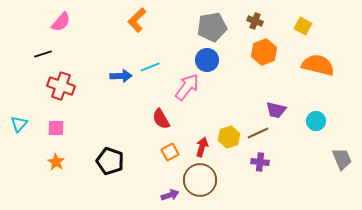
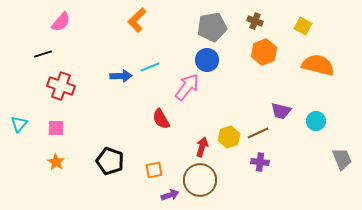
purple trapezoid: moved 5 px right, 1 px down
orange square: moved 16 px left, 18 px down; rotated 18 degrees clockwise
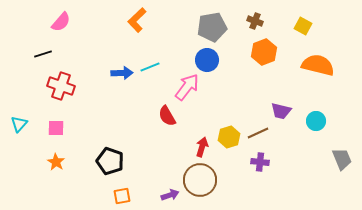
blue arrow: moved 1 px right, 3 px up
red semicircle: moved 6 px right, 3 px up
orange square: moved 32 px left, 26 px down
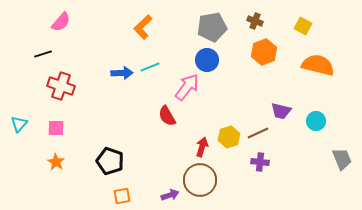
orange L-shape: moved 6 px right, 7 px down
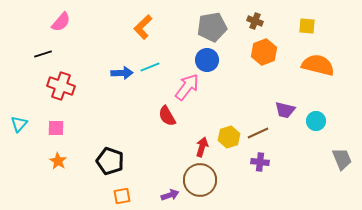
yellow square: moved 4 px right; rotated 24 degrees counterclockwise
purple trapezoid: moved 4 px right, 1 px up
orange star: moved 2 px right, 1 px up
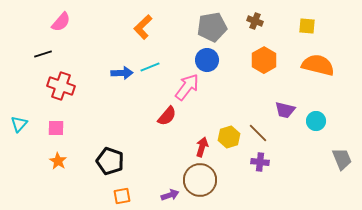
orange hexagon: moved 8 px down; rotated 10 degrees counterclockwise
red semicircle: rotated 110 degrees counterclockwise
brown line: rotated 70 degrees clockwise
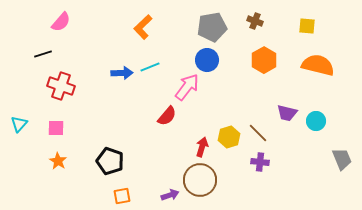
purple trapezoid: moved 2 px right, 3 px down
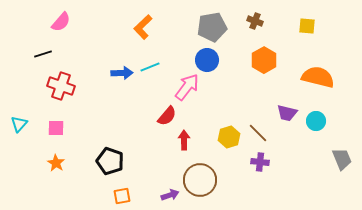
orange semicircle: moved 12 px down
red arrow: moved 18 px left, 7 px up; rotated 18 degrees counterclockwise
orange star: moved 2 px left, 2 px down
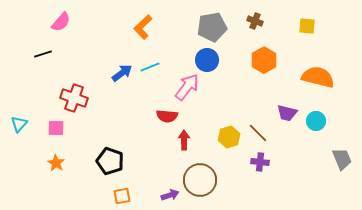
blue arrow: rotated 35 degrees counterclockwise
red cross: moved 13 px right, 12 px down
red semicircle: rotated 55 degrees clockwise
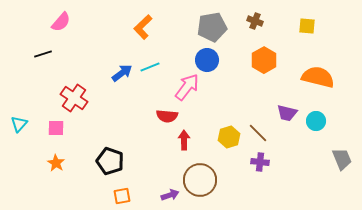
red cross: rotated 16 degrees clockwise
